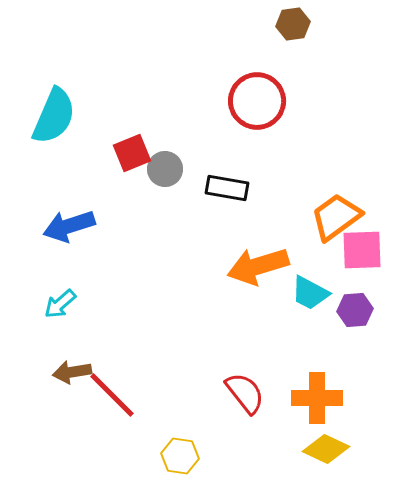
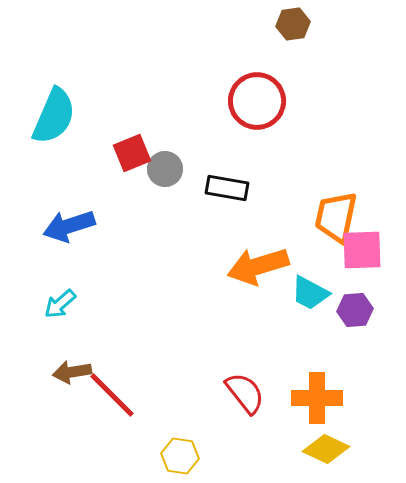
orange trapezoid: rotated 42 degrees counterclockwise
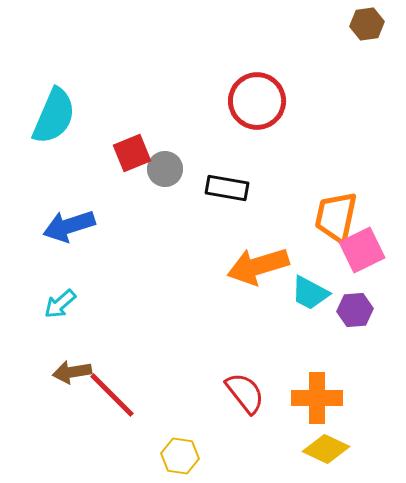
brown hexagon: moved 74 px right
pink square: rotated 24 degrees counterclockwise
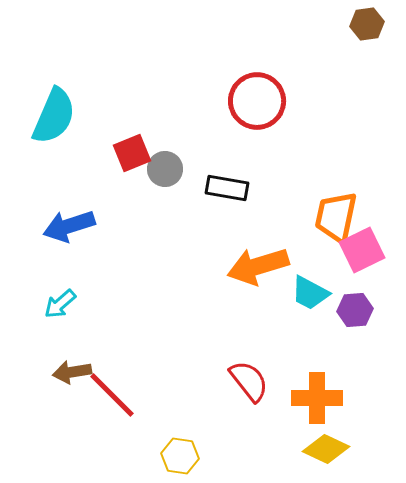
red semicircle: moved 4 px right, 12 px up
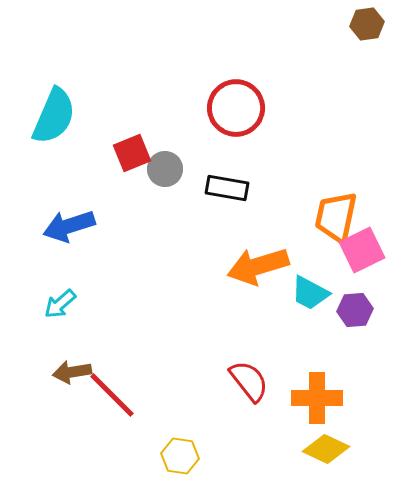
red circle: moved 21 px left, 7 px down
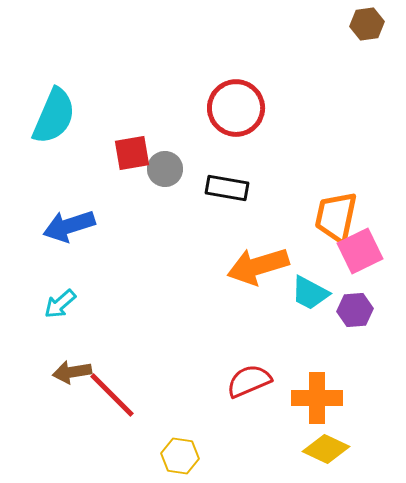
red square: rotated 12 degrees clockwise
pink square: moved 2 px left, 1 px down
red semicircle: rotated 75 degrees counterclockwise
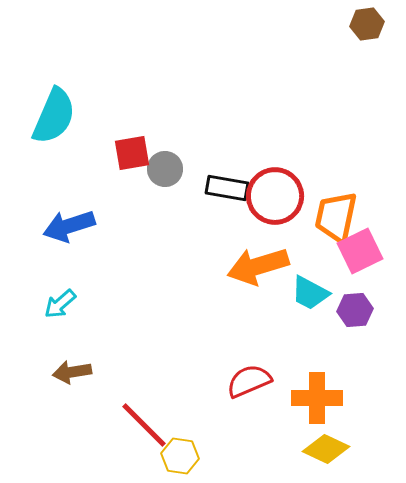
red circle: moved 39 px right, 88 px down
red line: moved 32 px right, 30 px down
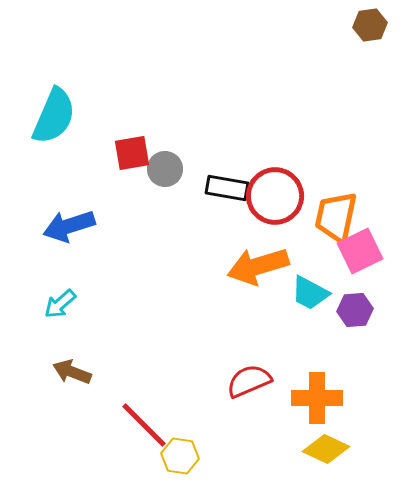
brown hexagon: moved 3 px right, 1 px down
brown arrow: rotated 30 degrees clockwise
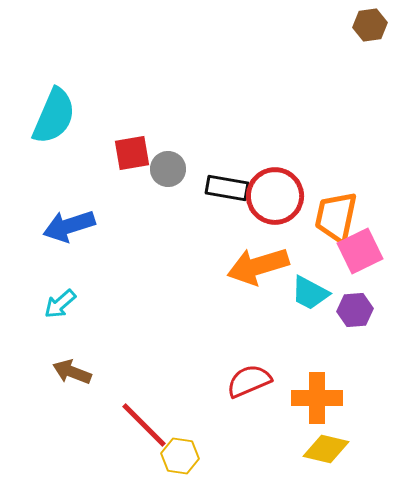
gray circle: moved 3 px right
yellow diamond: rotated 12 degrees counterclockwise
